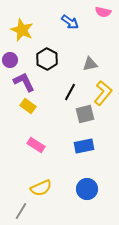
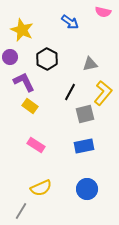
purple circle: moved 3 px up
yellow rectangle: moved 2 px right
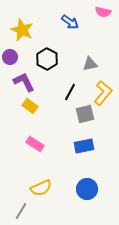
pink rectangle: moved 1 px left, 1 px up
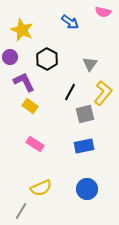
gray triangle: rotated 42 degrees counterclockwise
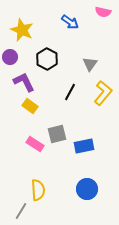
gray square: moved 28 px left, 20 px down
yellow semicircle: moved 3 px left, 2 px down; rotated 70 degrees counterclockwise
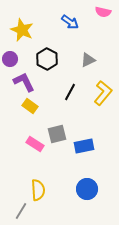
purple circle: moved 2 px down
gray triangle: moved 2 px left, 4 px up; rotated 28 degrees clockwise
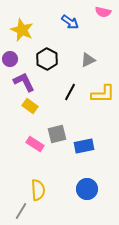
yellow L-shape: moved 1 px down; rotated 50 degrees clockwise
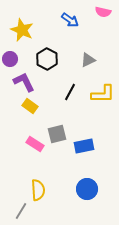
blue arrow: moved 2 px up
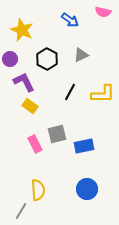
gray triangle: moved 7 px left, 5 px up
pink rectangle: rotated 30 degrees clockwise
